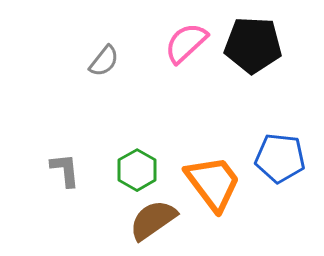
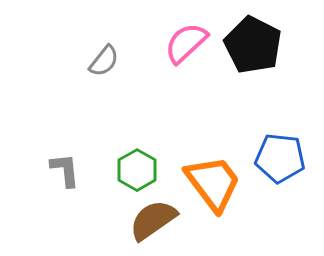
black pentagon: rotated 24 degrees clockwise
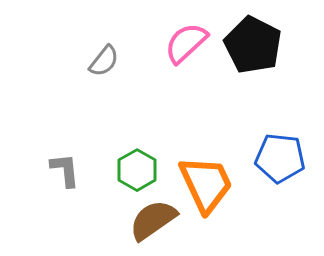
orange trapezoid: moved 7 px left, 1 px down; rotated 12 degrees clockwise
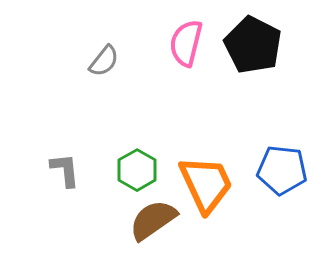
pink semicircle: rotated 33 degrees counterclockwise
blue pentagon: moved 2 px right, 12 px down
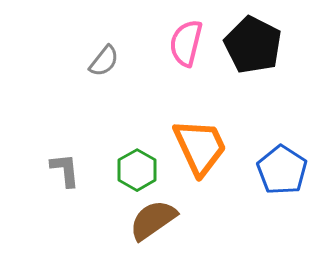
blue pentagon: rotated 27 degrees clockwise
orange trapezoid: moved 6 px left, 37 px up
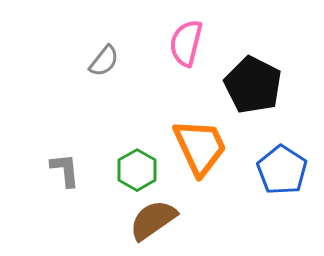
black pentagon: moved 40 px down
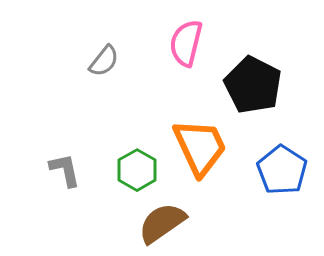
gray L-shape: rotated 6 degrees counterclockwise
brown semicircle: moved 9 px right, 3 px down
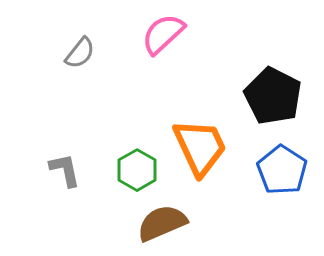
pink semicircle: moved 23 px left, 9 px up; rotated 33 degrees clockwise
gray semicircle: moved 24 px left, 8 px up
black pentagon: moved 20 px right, 11 px down
brown semicircle: rotated 12 degrees clockwise
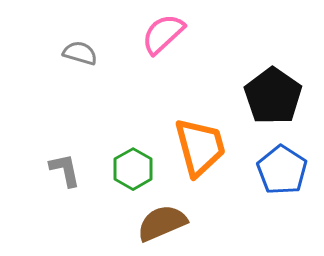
gray semicircle: rotated 112 degrees counterclockwise
black pentagon: rotated 8 degrees clockwise
orange trapezoid: rotated 10 degrees clockwise
green hexagon: moved 4 px left, 1 px up
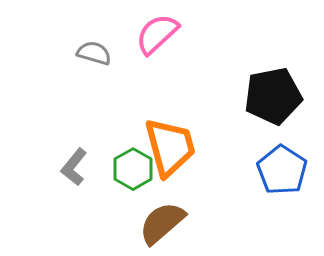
pink semicircle: moved 6 px left
gray semicircle: moved 14 px right
black pentagon: rotated 26 degrees clockwise
orange trapezoid: moved 30 px left
gray L-shape: moved 9 px right, 3 px up; rotated 129 degrees counterclockwise
brown semicircle: rotated 18 degrees counterclockwise
